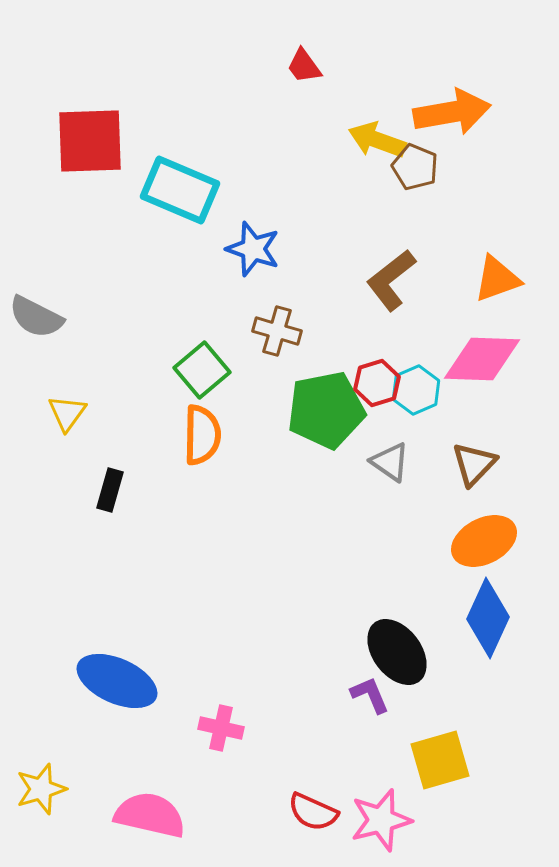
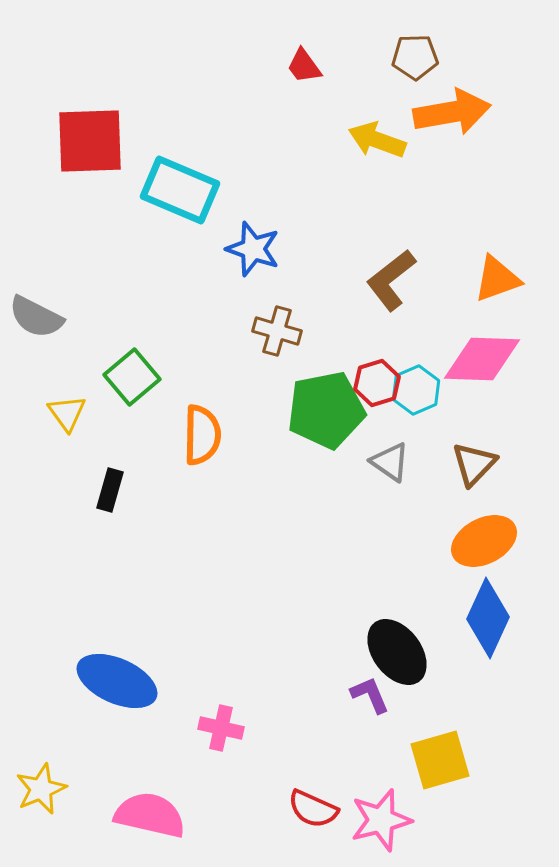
brown pentagon: moved 110 px up; rotated 24 degrees counterclockwise
green square: moved 70 px left, 7 px down
yellow triangle: rotated 12 degrees counterclockwise
yellow star: rotated 6 degrees counterclockwise
red semicircle: moved 3 px up
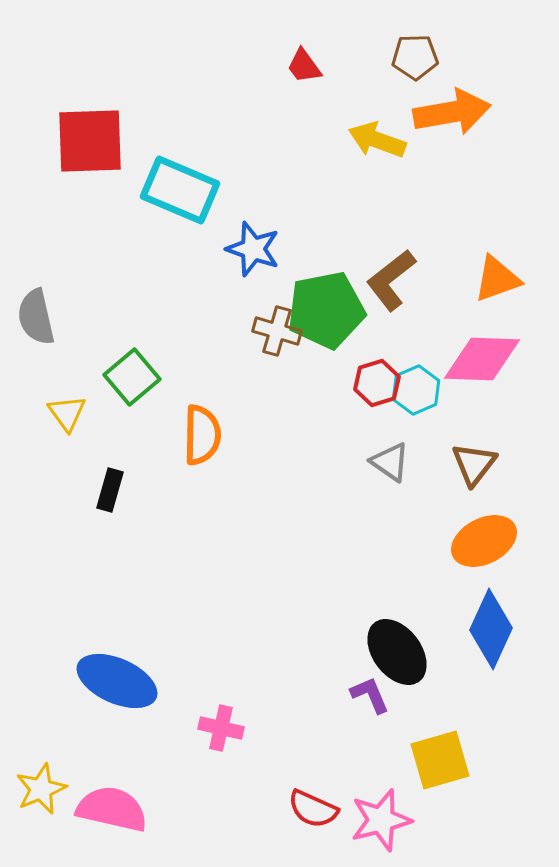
gray semicircle: rotated 50 degrees clockwise
green pentagon: moved 100 px up
brown triangle: rotated 6 degrees counterclockwise
blue diamond: moved 3 px right, 11 px down
pink semicircle: moved 38 px left, 6 px up
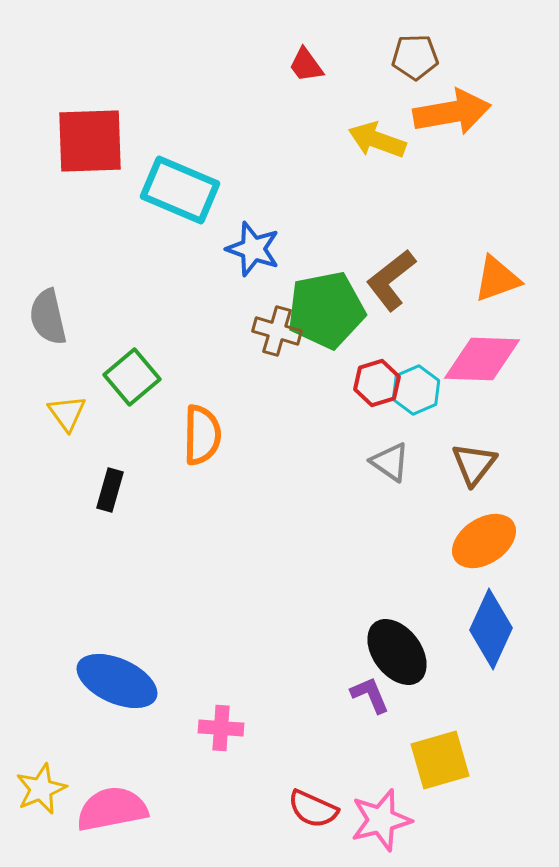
red trapezoid: moved 2 px right, 1 px up
gray semicircle: moved 12 px right
orange ellipse: rotated 6 degrees counterclockwise
pink cross: rotated 9 degrees counterclockwise
pink semicircle: rotated 24 degrees counterclockwise
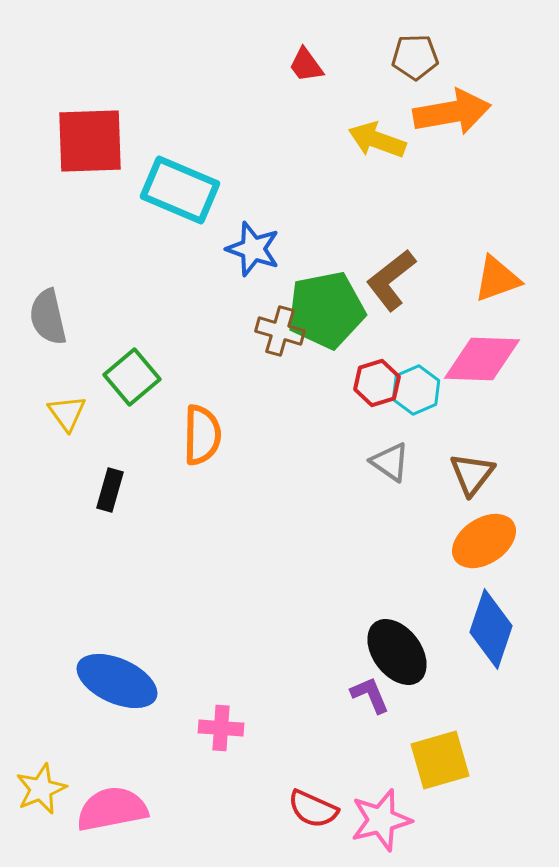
brown cross: moved 3 px right
brown triangle: moved 2 px left, 10 px down
blue diamond: rotated 6 degrees counterclockwise
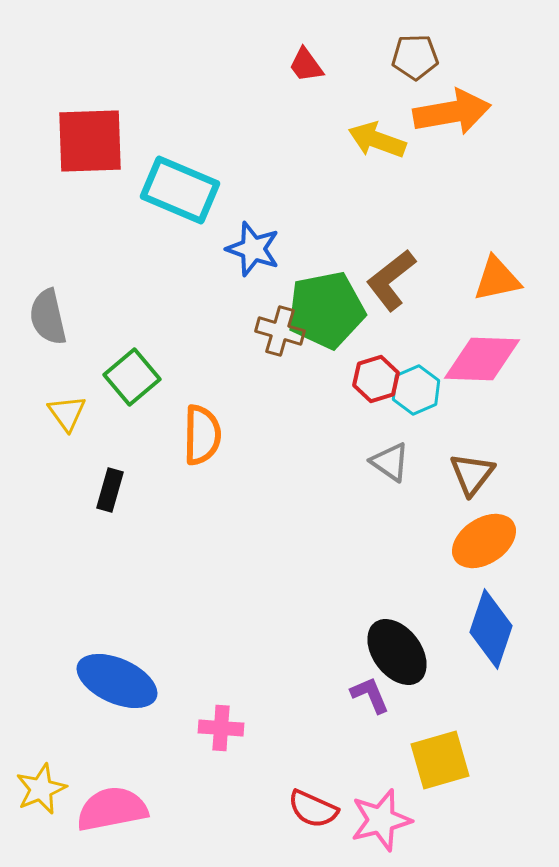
orange triangle: rotated 8 degrees clockwise
red hexagon: moved 1 px left, 4 px up
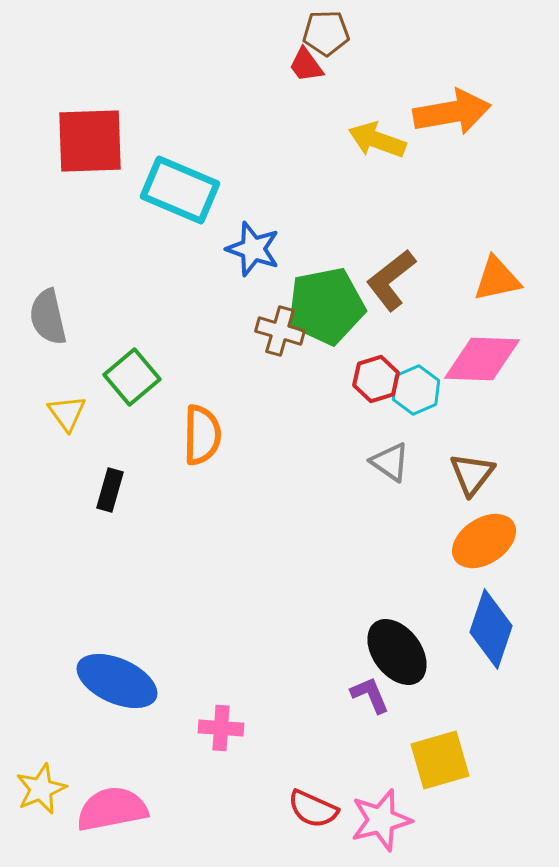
brown pentagon: moved 89 px left, 24 px up
green pentagon: moved 4 px up
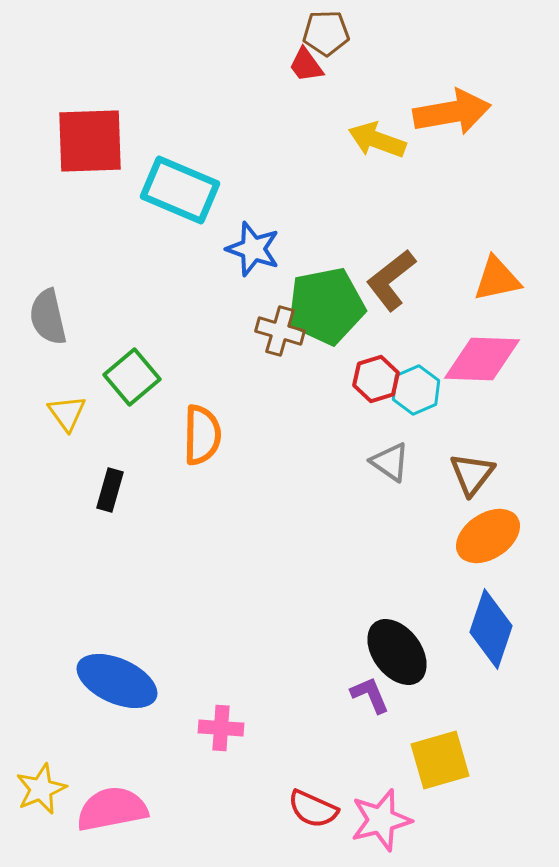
orange ellipse: moved 4 px right, 5 px up
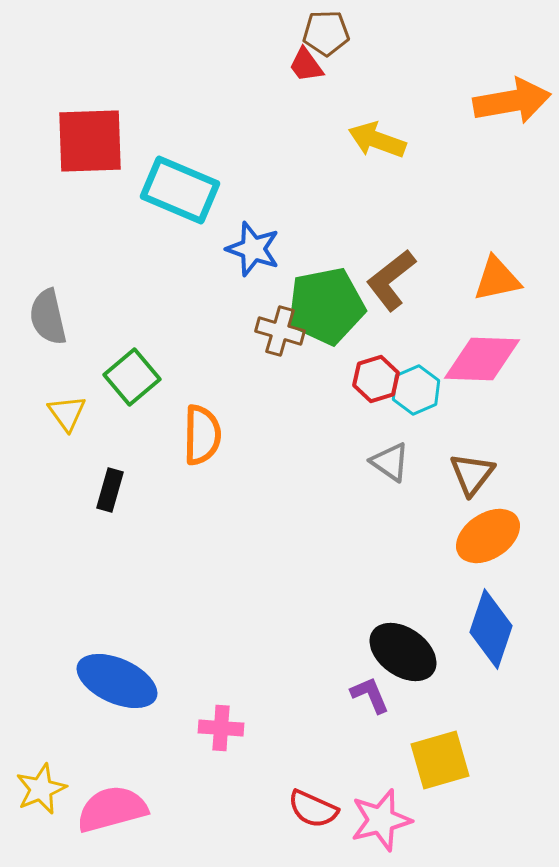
orange arrow: moved 60 px right, 11 px up
black ellipse: moved 6 px right; rotated 18 degrees counterclockwise
pink semicircle: rotated 4 degrees counterclockwise
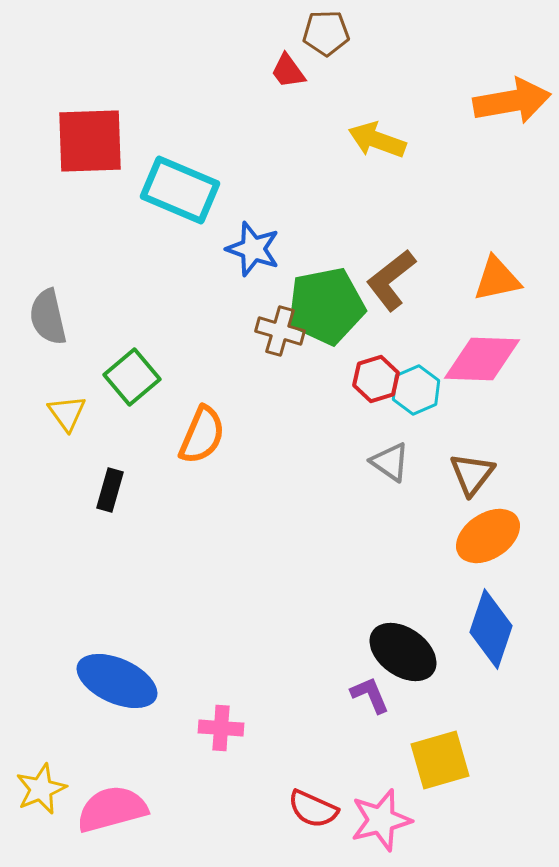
red trapezoid: moved 18 px left, 6 px down
orange semicircle: rotated 22 degrees clockwise
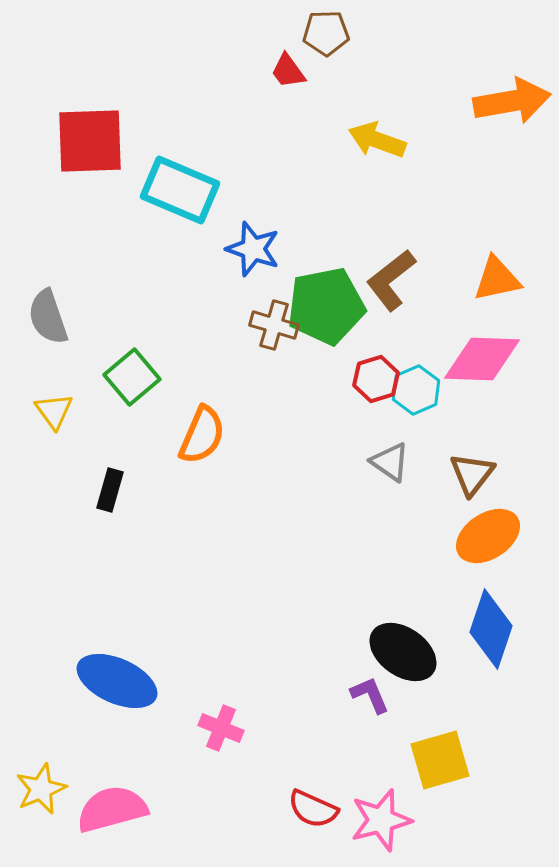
gray semicircle: rotated 6 degrees counterclockwise
brown cross: moved 6 px left, 6 px up
yellow triangle: moved 13 px left, 2 px up
pink cross: rotated 18 degrees clockwise
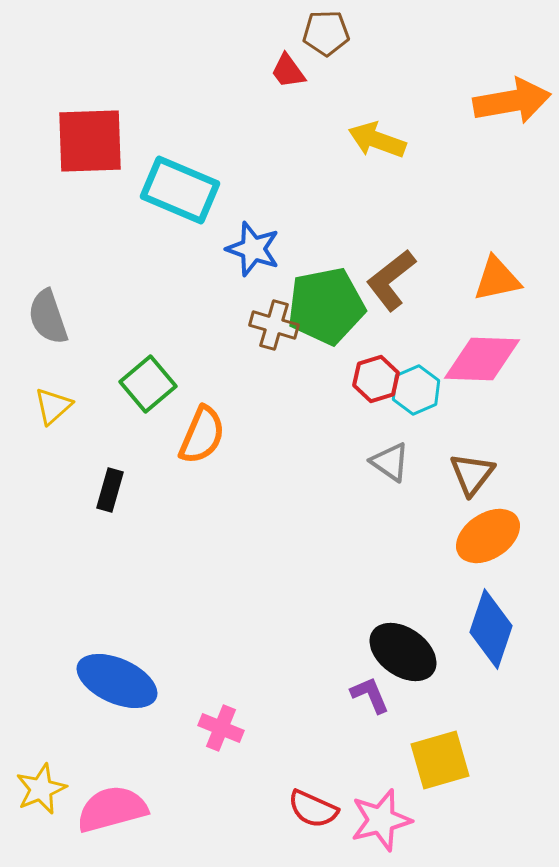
green square: moved 16 px right, 7 px down
yellow triangle: moved 1 px left, 5 px up; rotated 24 degrees clockwise
